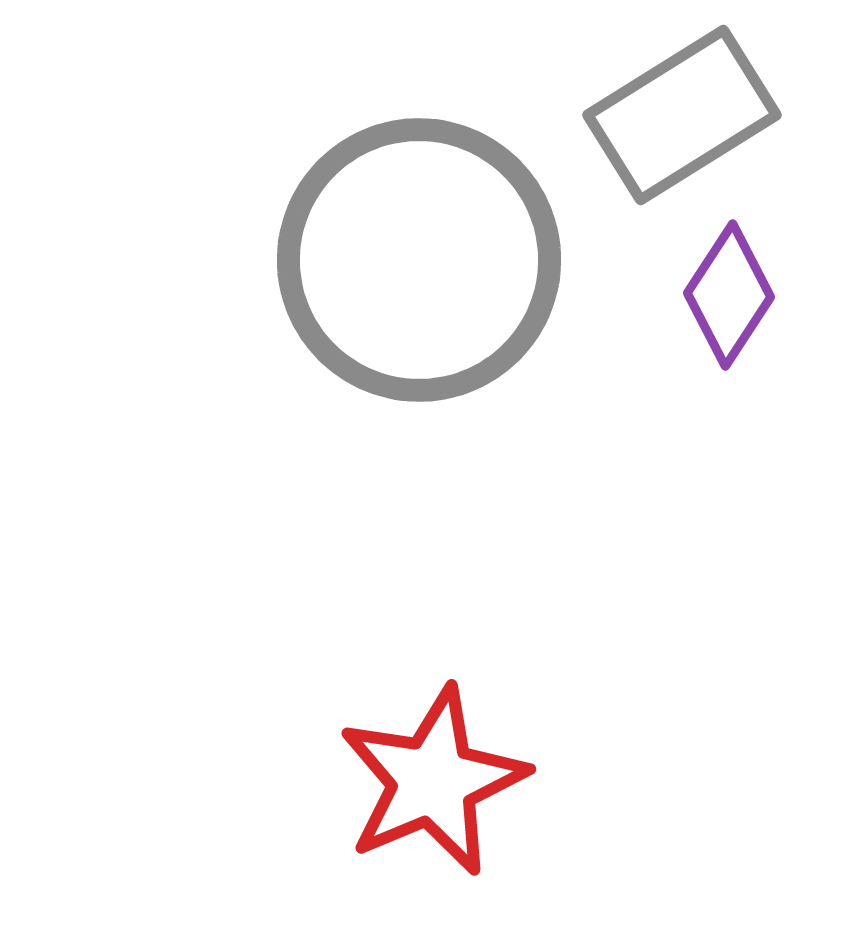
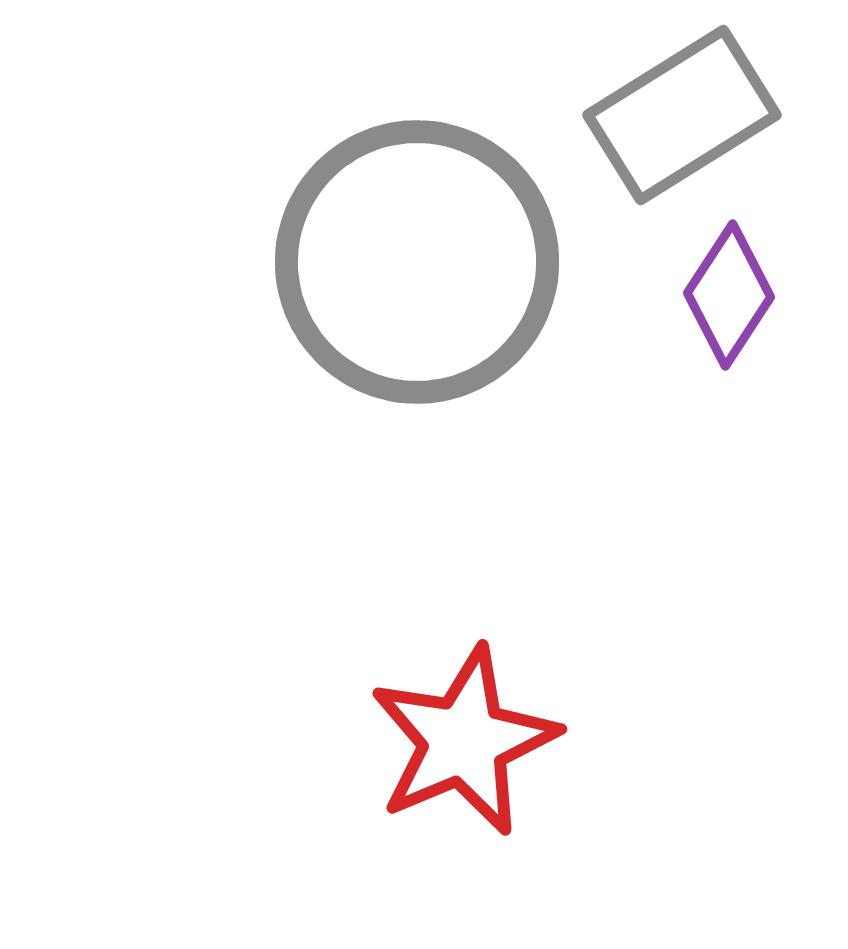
gray circle: moved 2 px left, 2 px down
red star: moved 31 px right, 40 px up
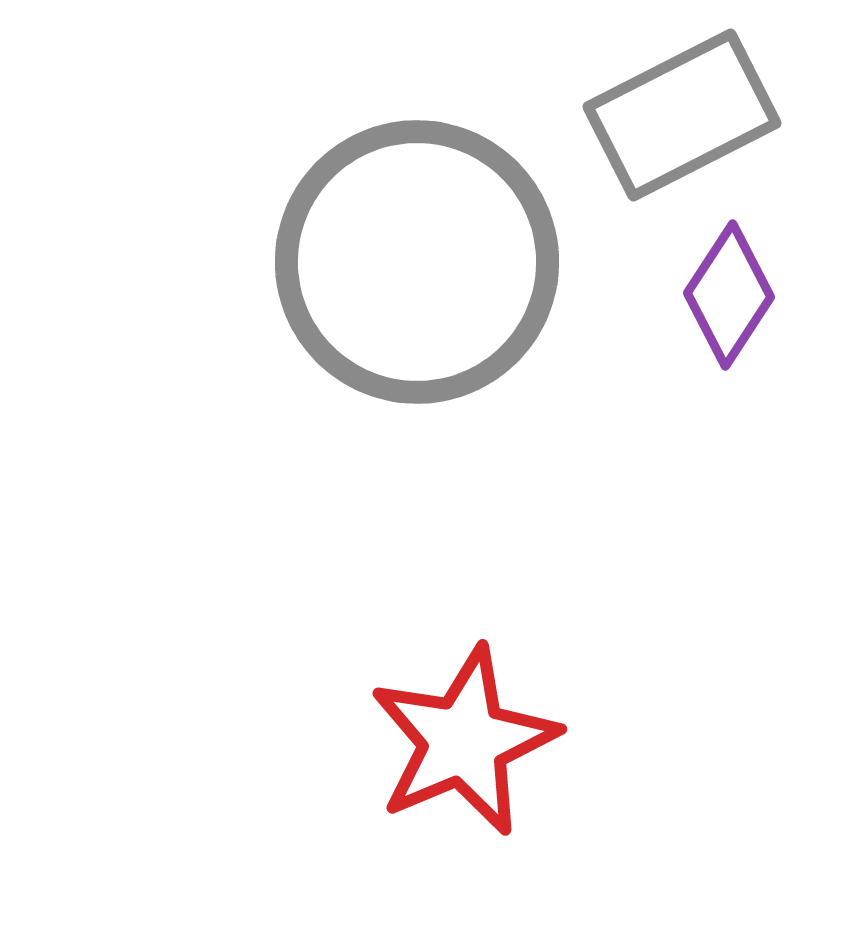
gray rectangle: rotated 5 degrees clockwise
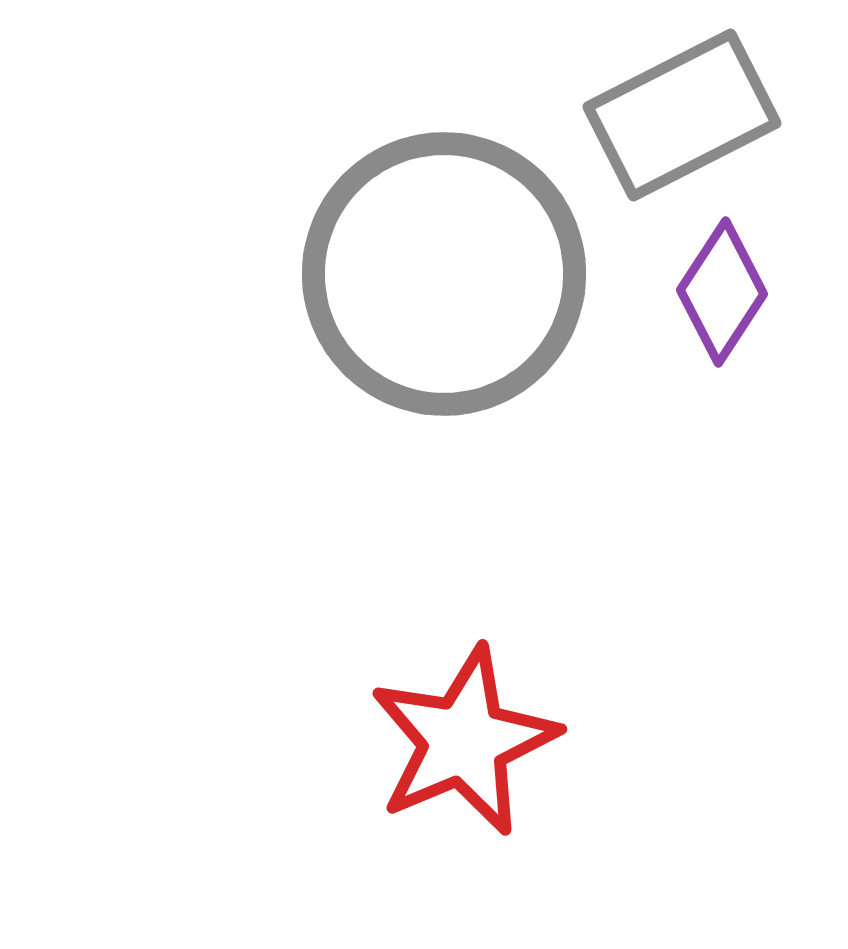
gray circle: moved 27 px right, 12 px down
purple diamond: moved 7 px left, 3 px up
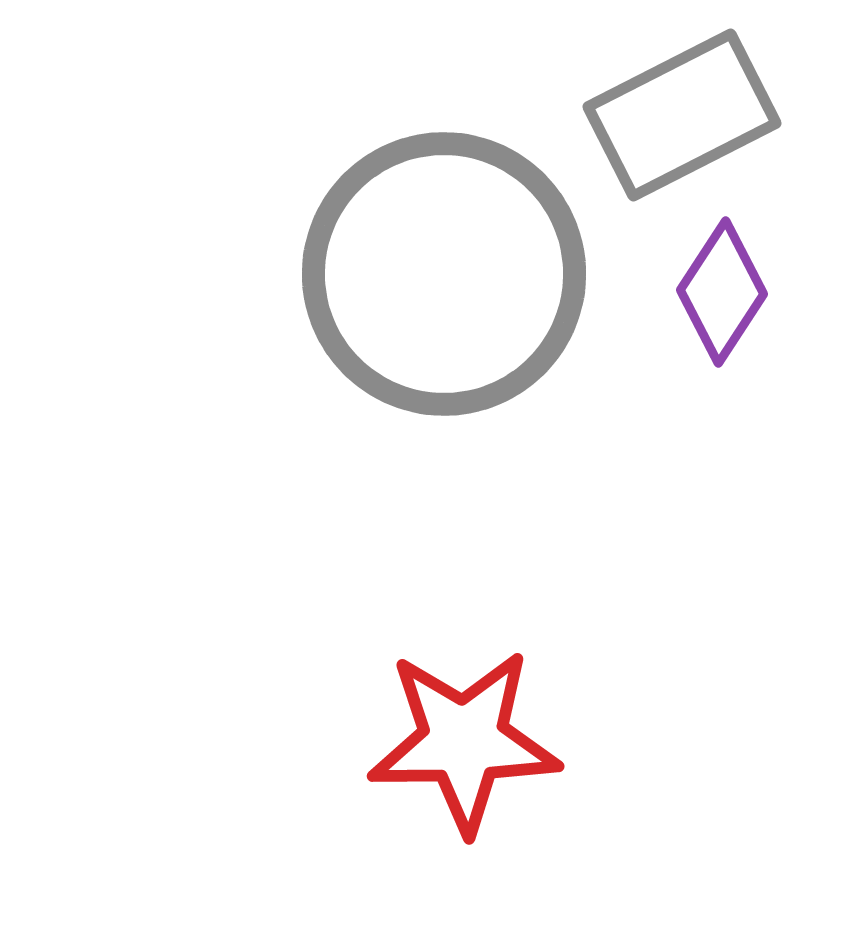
red star: rotated 22 degrees clockwise
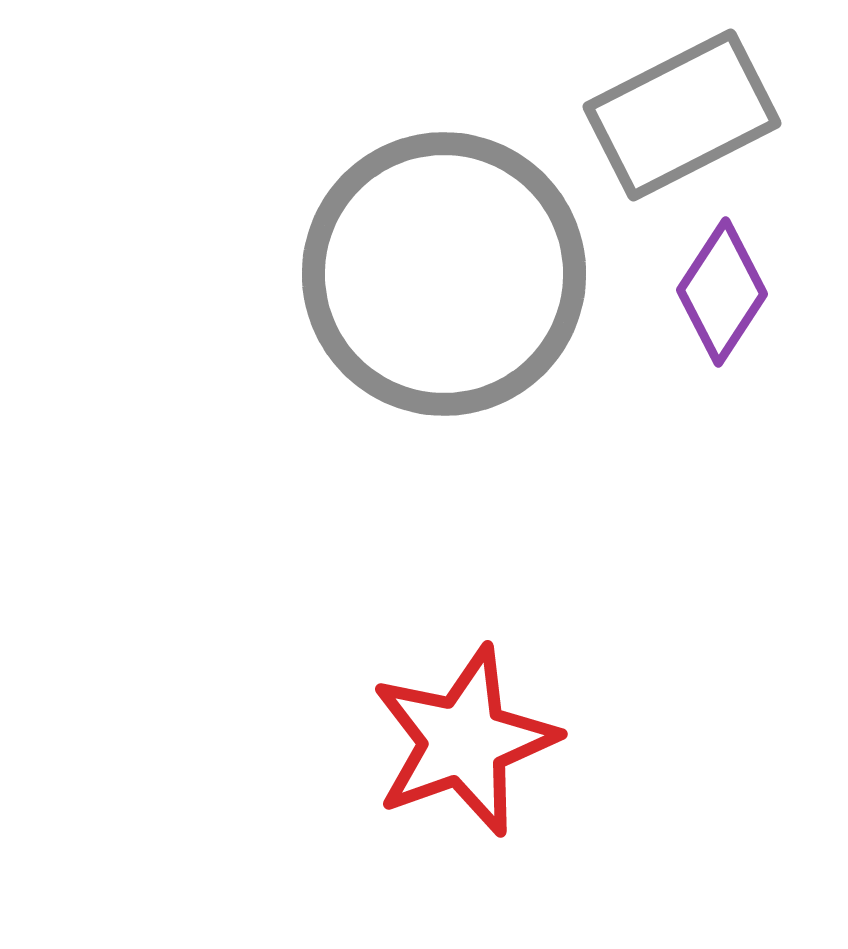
red star: rotated 19 degrees counterclockwise
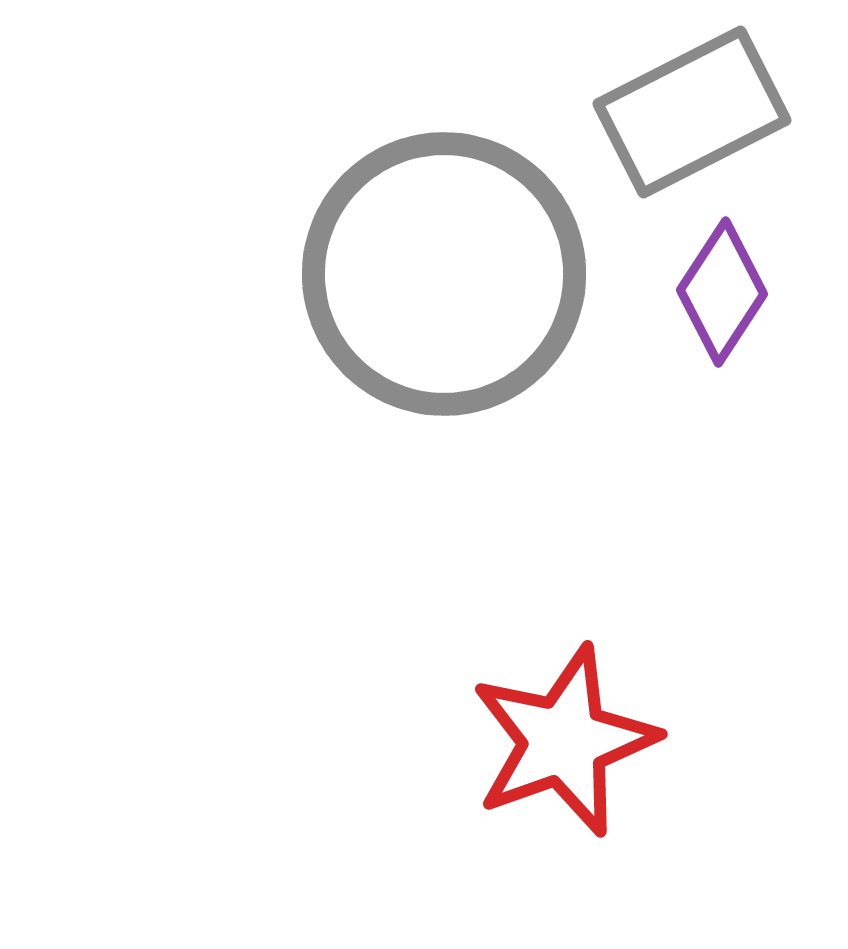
gray rectangle: moved 10 px right, 3 px up
red star: moved 100 px right
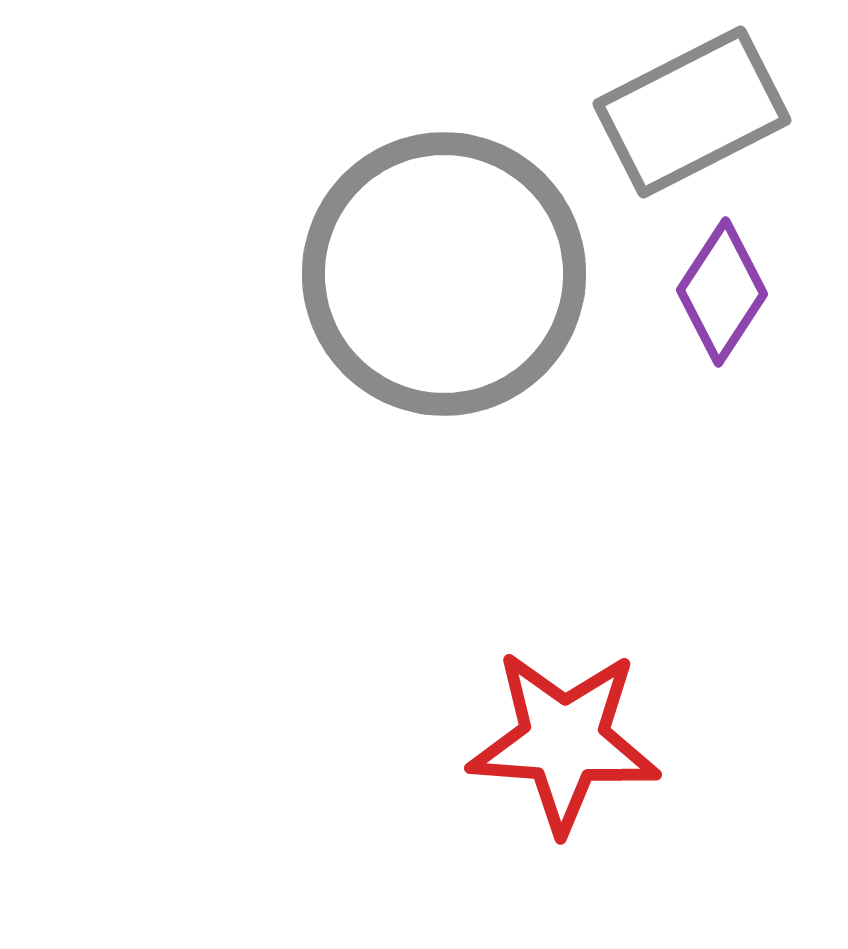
red star: rotated 24 degrees clockwise
